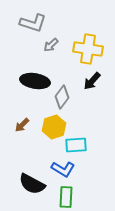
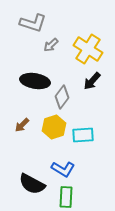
yellow cross: rotated 24 degrees clockwise
cyan rectangle: moved 7 px right, 10 px up
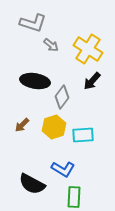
gray arrow: rotated 98 degrees counterclockwise
green rectangle: moved 8 px right
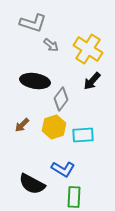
gray diamond: moved 1 px left, 2 px down
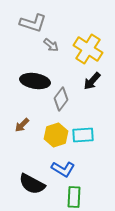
yellow hexagon: moved 2 px right, 8 px down
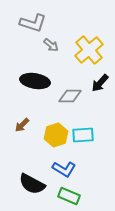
yellow cross: moved 1 px right, 1 px down; rotated 16 degrees clockwise
black arrow: moved 8 px right, 2 px down
gray diamond: moved 9 px right, 3 px up; rotated 55 degrees clockwise
blue L-shape: moved 1 px right
green rectangle: moved 5 px left, 1 px up; rotated 70 degrees counterclockwise
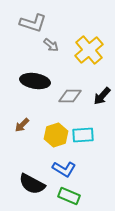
black arrow: moved 2 px right, 13 px down
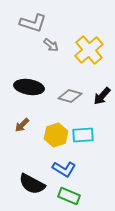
black ellipse: moved 6 px left, 6 px down
gray diamond: rotated 15 degrees clockwise
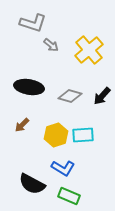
blue L-shape: moved 1 px left, 1 px up
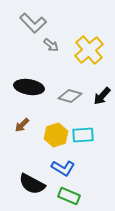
gray L-shape: rotated 28 degrees clockwise
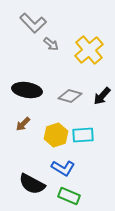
gray arrow: moved 1 px up
black ellipse: moved 2 px left, 3 px down
brown arrow: moved 1 px right, 1 px up
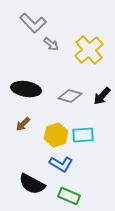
black ellipse: moved 1 px left, 1 px up
blue L-shape: moved 2 px left, 4 px up
